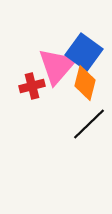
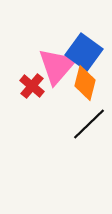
red cross: rotated 35 degrees counterclockwise
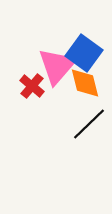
blue square: moved 1 px down
orange diamond: rotated 28 degrees counterclockwise
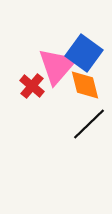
orange diamond: moved 2 px down
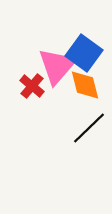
black line: moved 4 px down
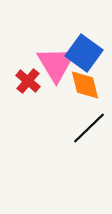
pink triangle: moved 1 px left, 2 px up; rotated 12 degrees counterclockwise
red cross: moved 4 px left, 5 px up
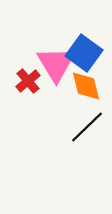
red cross: rotated 10 degrees clockwise
orange diamond: moved 1 px right, 1 px down
black line: moved 2 px left, 1 px up
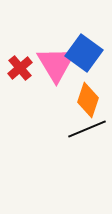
red cross: moved 8 px left, 13 px up
orange diamond: moved 2 px right, 14 px down; rotated 32 degrees clockwise
black line: moved 2 px down; rotated 21 degrees clockwise
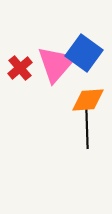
pink triangle: rotated 12 degrees clockwise
orange diamond: rotated 68 degrees clockwise
black line: rotated 69 degrees counterclockwise
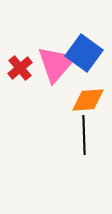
black line: moved 3 px left, 6 px down
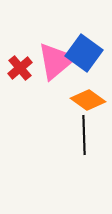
pink triangle: moved 3 px up; rotated 9 degrees clockwise
orange diamond: rotated 40 degrees clockwise
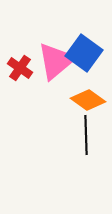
red cross: rotated 15 degrees counterclockwise
black line: moved 2 px right
